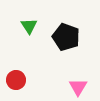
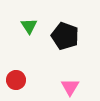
black pentagon: moved 1 px left, 1 px up
pink triangle: moved 8 px left
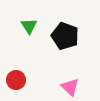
pink triangle: rotated 18 degrees counterclockwise
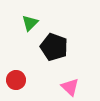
green triangle: moved 1 px right, 3 px up; rotated 18 degrees clockwise
black pentagon: moved 11 px left, 11 px down
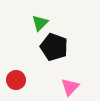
green triangle: moved 10 px right
pink triangle: rotated 30 degrees clockwise
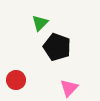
black pentagon: moved 3 px right
pink triangle: moved 1 px left, 1 px down
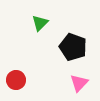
black pentagon: moved 16 px right
pink triangle: moved 10 px right, 5 px up
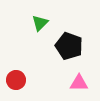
black pentagon: moved 4 px left, 1 px up
pink triangle: rotated 48 degrees clockwise
